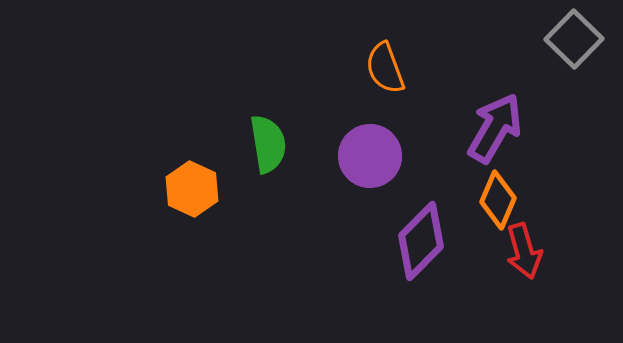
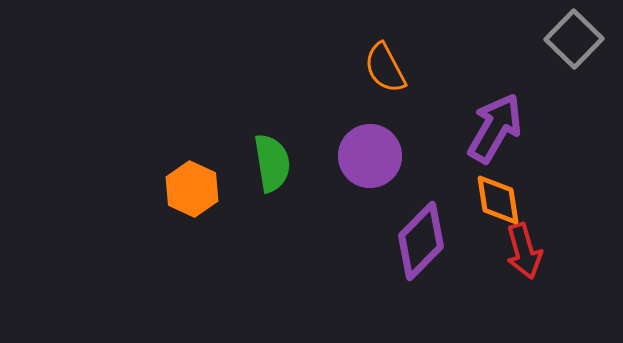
orange semicircle: rotated 8 degrees counterclockwise
green semicircle: moved 4 px right, 19 px down
orange diamond: rotated 32 degrees counterclockwise
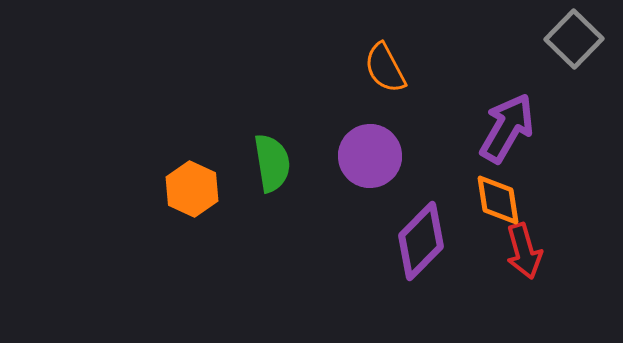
purple arrow: moved 12 px right
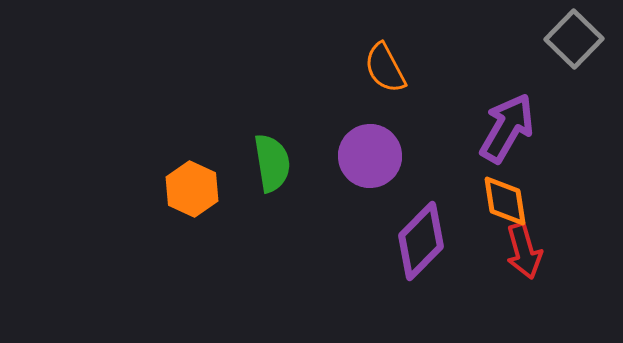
orange diamond: moved 7 px right, 1 px down
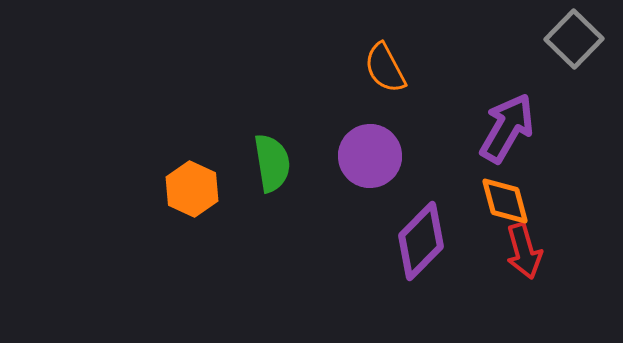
orange diamond: rotated 6 degrees counterclockwise
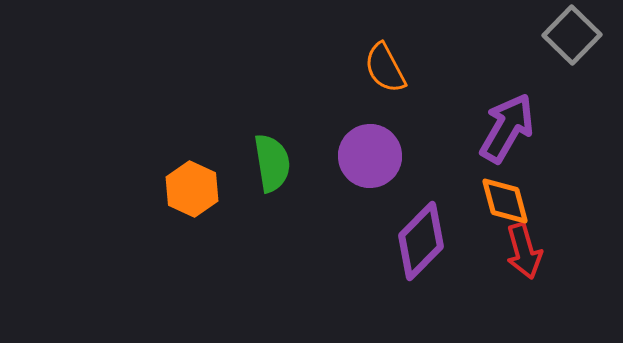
gray square: moved 2 px left, 4 px up
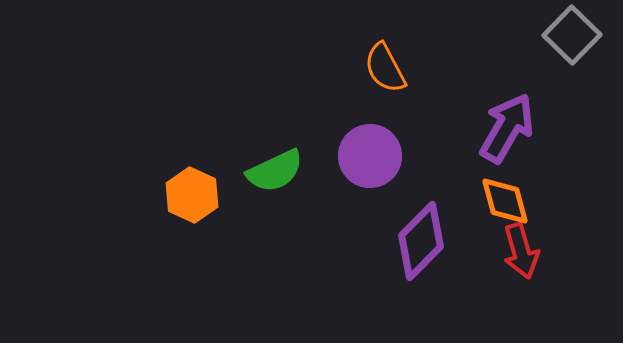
green semicircle: moved 3 px right, 8 px down; rotated 74 degrees clockwise
orange hexagon: moved 6 px down
red arrow: moved 3 px left
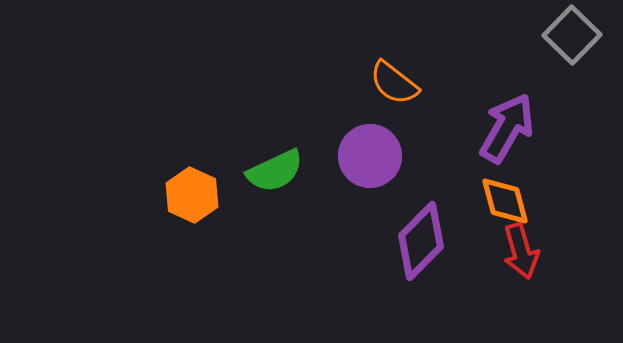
orange semicircle: moved 9 px right, 15 px down; rotated 24 degrees counterclockwise
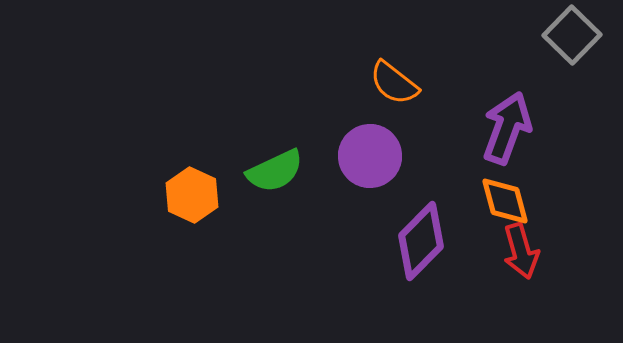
purple arrow: rotated 10 degrees counterclockwise
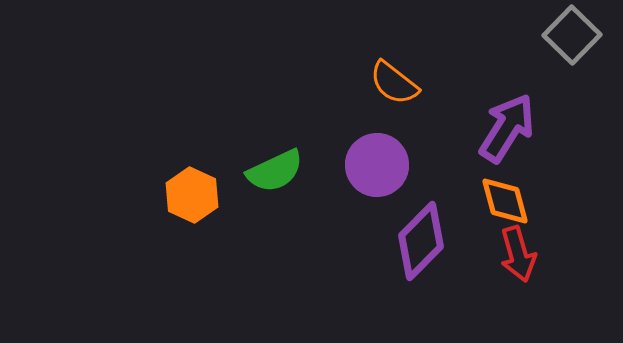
purple arrow: rotated 12 degrees clockwise
purple circle: moved 7 px right, 9 px down
red arrow: moved 3 px left, 3 px down
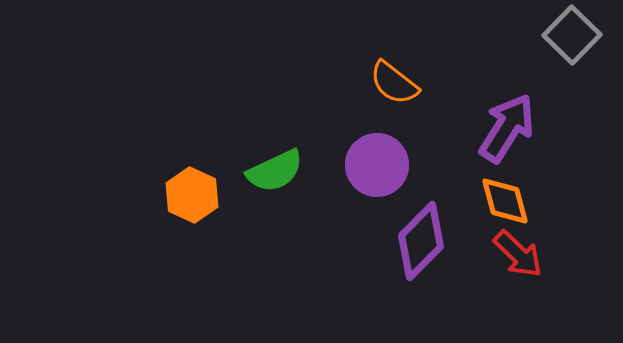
red arrow: rotated 30 degrees counterclockwise
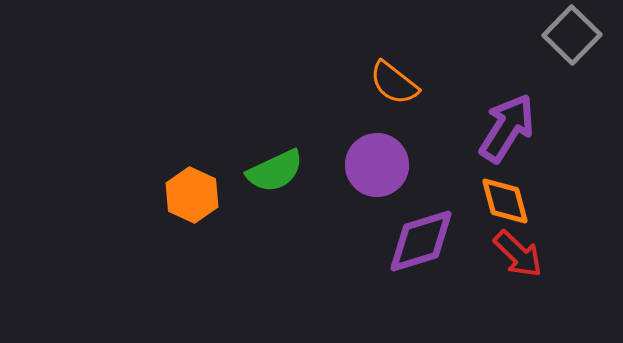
purple diamond: rotated 28 degrees clockwise
